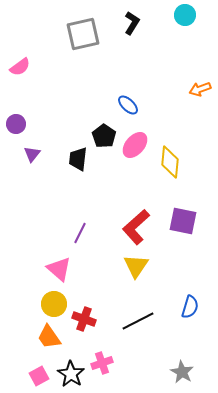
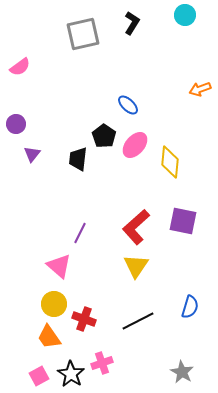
pink triangle: moved 3 px up
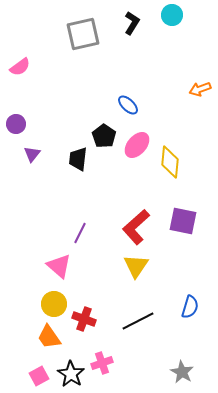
cyan circle: moved 13 px left
pink ellipse: moved 2 px right
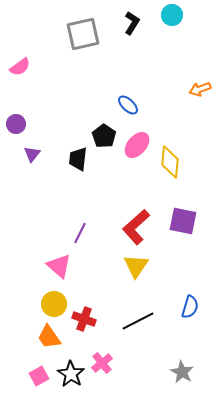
pink cross: rotated 20 degrees counterclockwise
